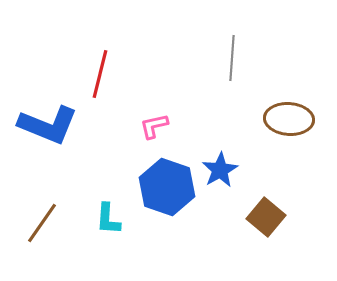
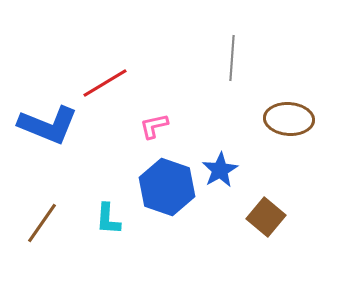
red line: moved 5 px right, 9 px down; rotated 45 degrees clockwise
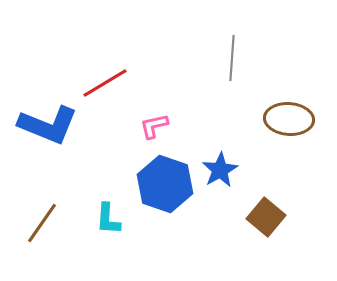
blue hexagon: moved 2 px left, 3 px up
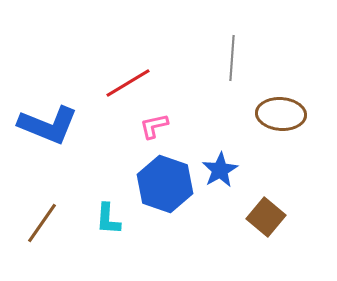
red line: moved 23 px right
brown ellipse: moved 8 px left, 5 px up
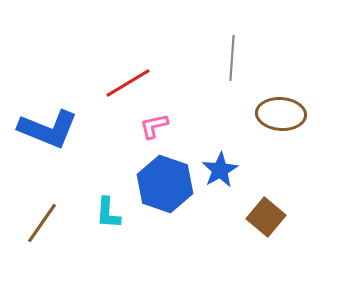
blue L-shape: moved 4 px down
cyan L-shape: moved 6 px up
